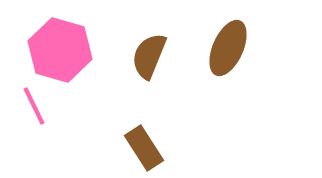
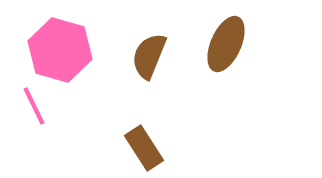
brown ellipse: moved 2 px left, 4 px up
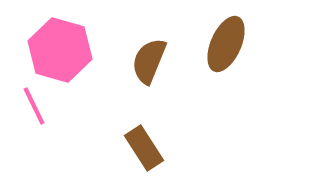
brown semicircle: moved 5 px down
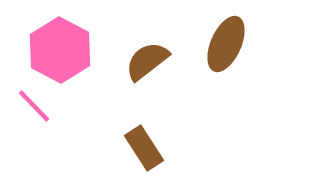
pink hexagon: rotated 12 degrees clockwise
brown semicircle: moved 2 px left; rotated 30 degrees clockwise
pink line: rotated 18 degrees counterclockwise
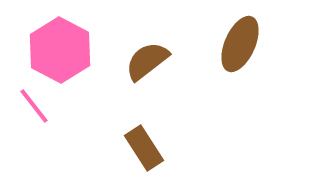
brown ellipse: moved 14 px right
pink line: rotated 6 degrees clockwise
